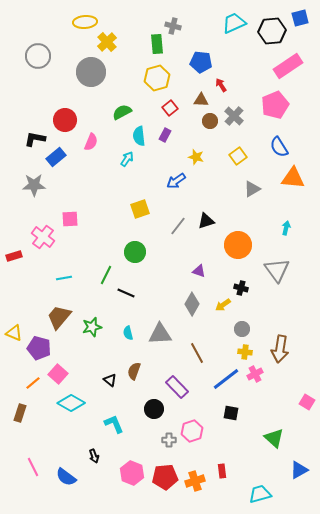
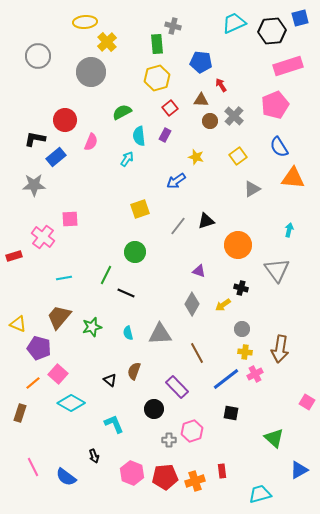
pink rectangle at (288, 66): rotated 16 degrees clockwise
cyan arrow at (286, 228): moved 3 px right, 2 px down
yellow triangle at (14, 333): moved 4 px right, 9 px up
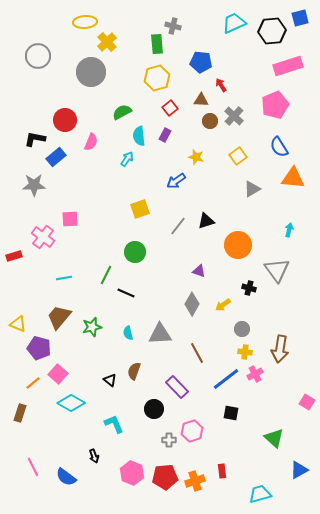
black cross at (241, 288): moved 8 px right
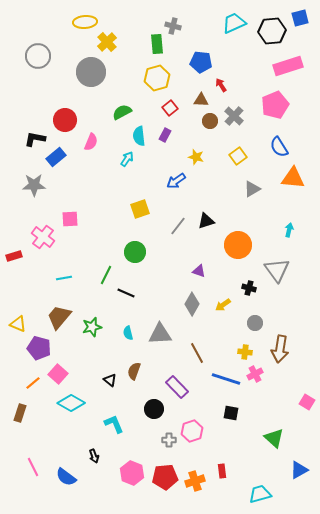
gray circle at (242, 329): moved 13 px right, 6 px up
blue line at (226, 379): rotated 56 degrees clockwise
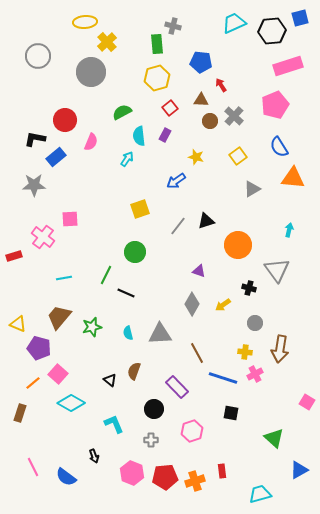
blue line at (226, 379): moved 3 px left, 1 px up
gray cross at (169, 440): moved 18 px left
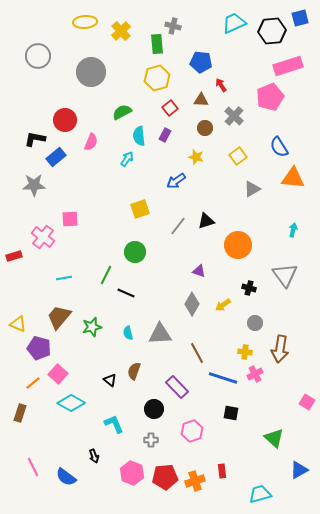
yellow cross at (107, 42): moved 14 px right, 11 px up
pink pentagon at (275, 105): moved 5 px left, 8 px up
brown circle at (210, 121): moved 5 px left, 7 px down
cyan arrow at (289, 230): moved 4 px right
gray triangle at (277, 270): moved 8 px right, 5 px down
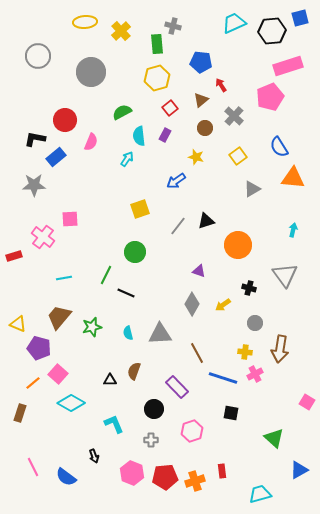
brown triangle at (201, 100): rotated 42 degrees counterclockwise
black triangle at (110, 380): rotated 40 degrees counterclockwise
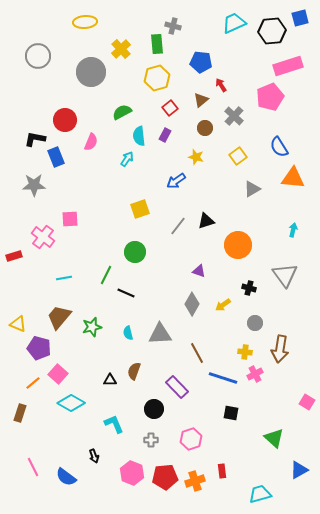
yellow cross at (121, 31): moved 18 px down
blue rectangle at (56, 157): rotated 72 degrees counterclockwise
pink hexagon at (192, 431): moved 1 px left, 8 px down
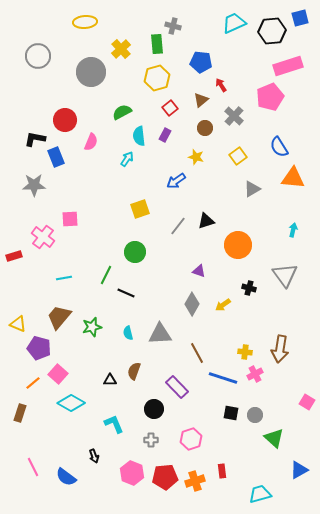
gray circle at (255, 323): moved 92 px down
